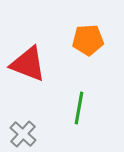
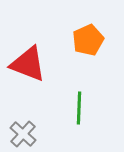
orange pentagon: rotated 20 degrees counterclockwise
green line: rotated 8 degrees counterclockwise
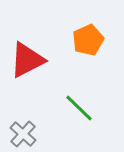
red triangle: moved 1 px left, 4 px up; rotated 48 degrees counterclockwise
green line: rotated 48 degrees counterclockwise
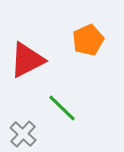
green line: moved 17 px left
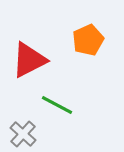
red triangle: moved 2 px right
green line: moved 5 px left, 3 px up; rotated 16 degrees counterclockwise
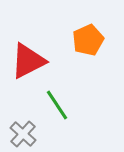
red triangle: moved 1 px left, 1 px down
green line: rotated 28 degrees clockwise
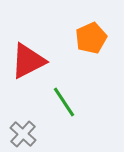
orange pentagon: moved 3 px right, 2 px up
green line: moved 7 px right, 3 px up
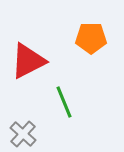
orange pentagon: rotated 24 degrees clockwise
green line: rotated 12 degrees clockwise
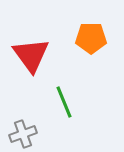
red triangle: moved 3 px right, 6 px up; rotated 39 degrees counterclockwise
gray cross: rotated 28 degrees clockwise
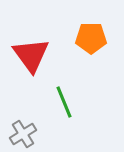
gray cross: rotated 12 degrees counterclockwise
